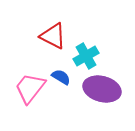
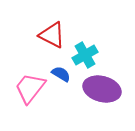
red triangle: moved 1 px left, 1 px up
cyan cross: moved 1 px left, 1 px up
blue semicircle: moved 3 px up
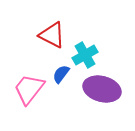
blue semicircle: rotated 84 degrees counterclockwise
pink trapezoid: moved 1 px left, 1 px down
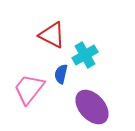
blue semicircle: rotated 24 degrees counterclockwise
purple ellipse: moved 10 px left, 18 px down; rotated 33 degrees clockwise
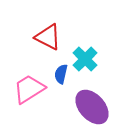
red triangle: moved 4 px left, 2 px down
cyan cross: moved 4 px down; rotated 15 degrees counterclockwise
pink trapezoid: rotated 20 degrees clockwise
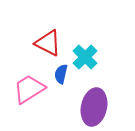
red triangle: moved 6 px down
cyan cross: moved 2 px up
purple ellipse: moved 2 px right; rotated 54 degrees clockwise
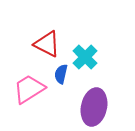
red triangle: moved 1 px left, 1 px down
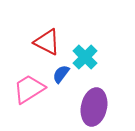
red triangle: moved 2 px up
blue semicircle: rotated 24 degrees clockwise
